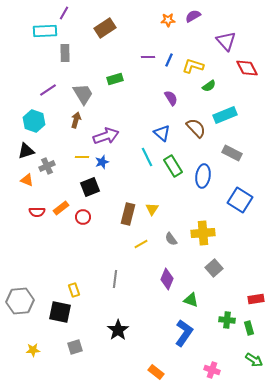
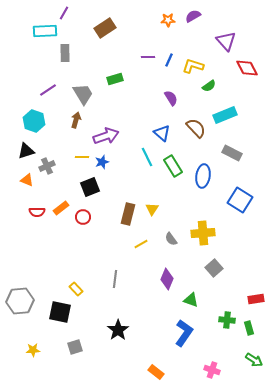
yellow rectangle at (74, 290): moved 2 px right, 1 px up; rotated 24 degrees counterclockwise
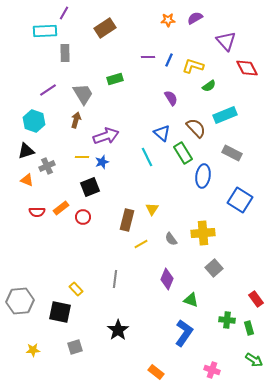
purple semicircle at (193, 16): moved 2 px right, 2 px down
green rectangle at (173, 166): moved 10 px right, 13 px up
brown rectangle at (128, 214): moved 1 px left, 6 px down
red rectangle at (256, 299): rotated 63 degrees clockwise
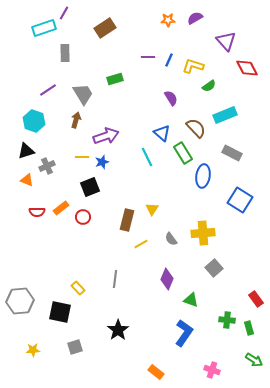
cyan rectangle at (45, 31): moved 1 px left, 3 px up; rotated 15 degrees counterclockwise
yellow rectangle at (76, 289): moved 2 px right, 1 px up
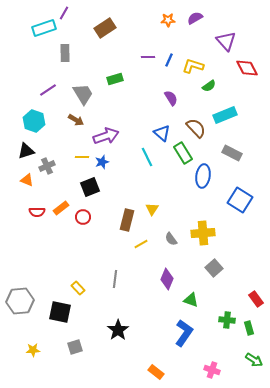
brown arrow at (76, 120): rotated 105 degrees clockwise
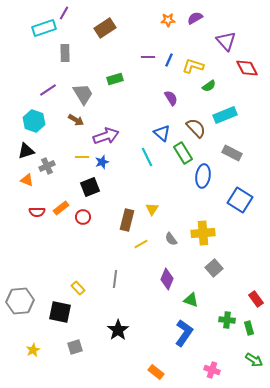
yellow star at (33, 350): rotated 24 degrees counterclockwise
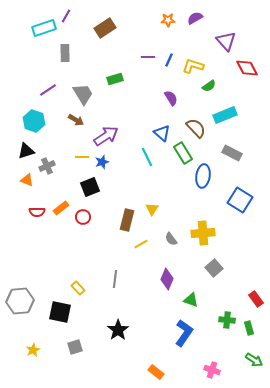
purple line at (64, 13): moved 2 px right, 3 px down
purple arrow at (106, 136): rotated 15 degrees counterclockwise
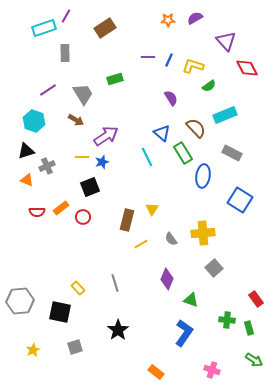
gray line at (115, 279): moved 4 px down; rotated 24 degrees counterclockwise
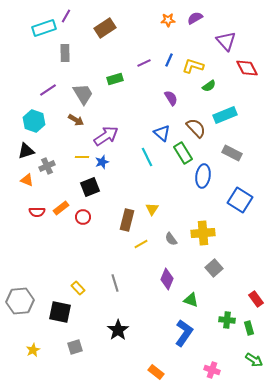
purple line at (148, 57): moved 4 px left, 6 px down; rotated 24 degrees counterclockwise
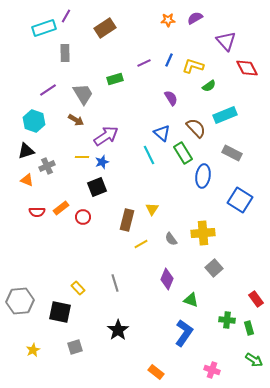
cyan line at (147, 157): moved 2 px right, 2 px up
black square at (90, 187): moved 7 px right
